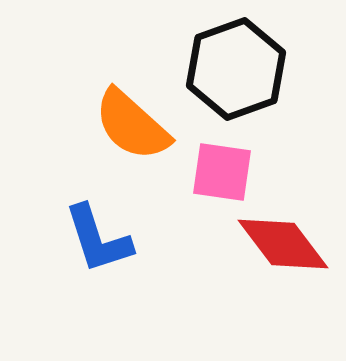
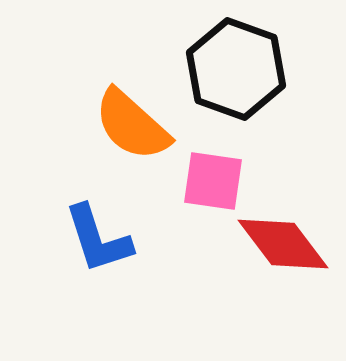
black hexagon: rotated 20 degrees counterclockwise
pink square: moved 9 px left, 9 px down
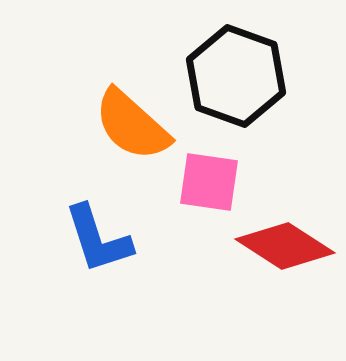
black hexagon: moved 7 px down
pink square: moved 4 px left, 1 px down
red diamond: moved 2 px right, 2 px down; rotated 20 degrees counterclockwise
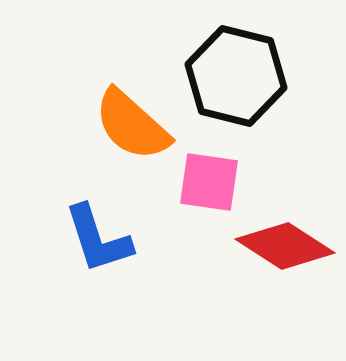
black hexagon: rotated 6 degrees counterclockwise
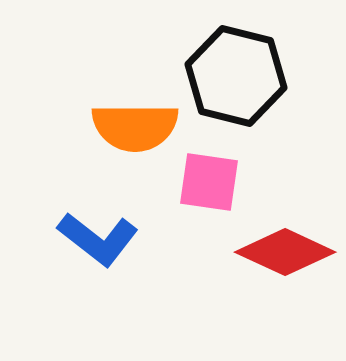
orange semicircle: moved 3 px right, 2 px down; rotated 42 degrees counterclockwise
blue L-shape: rotated 34 degrees counterclockwise
red diamond: moved 6 px down; rotated 8 degrees counterclockwise
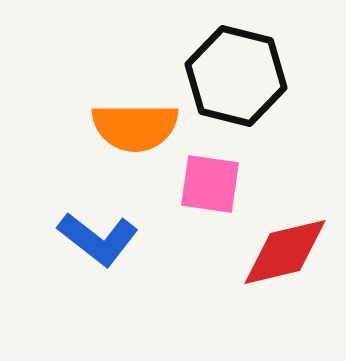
pink square: moved 1 px right, 2 px down
red diamond: rotated 38 degrees counterclockwise
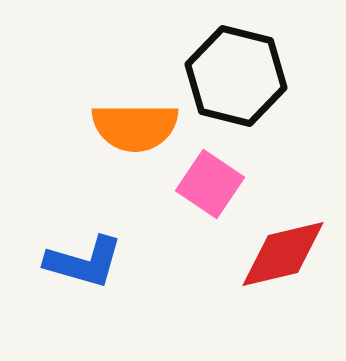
pink square: rotated 26 degrees clockwise
blue L-shape: moved 14 px left, 23 px down; rotated 22 degrees counterclockwise
red diamond: moved 2 px left, 2 px down
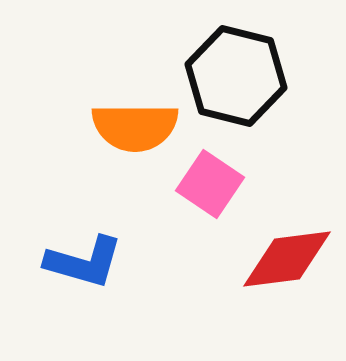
red diamond: moved 4 px right, 5 px down; rotated 6 degrees clockwise
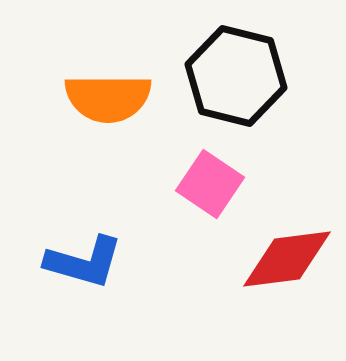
orange semicircle: moved 27 px left, 29 px up
